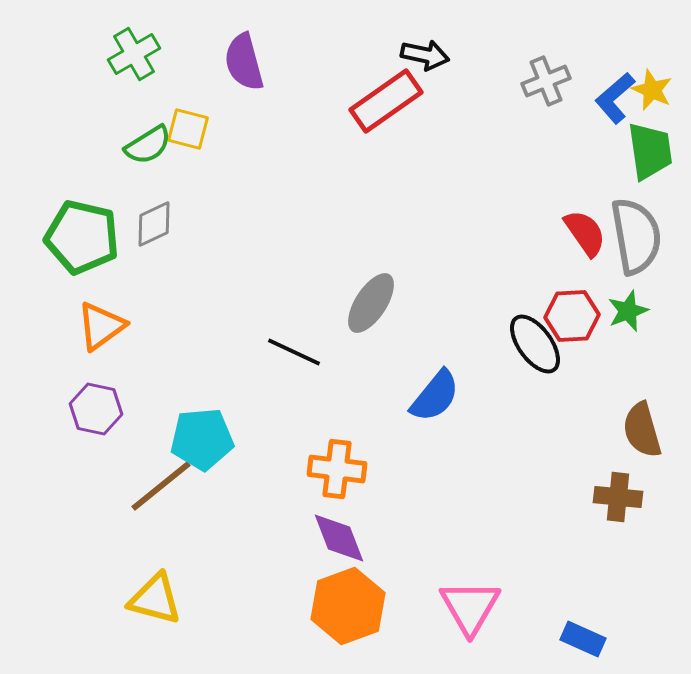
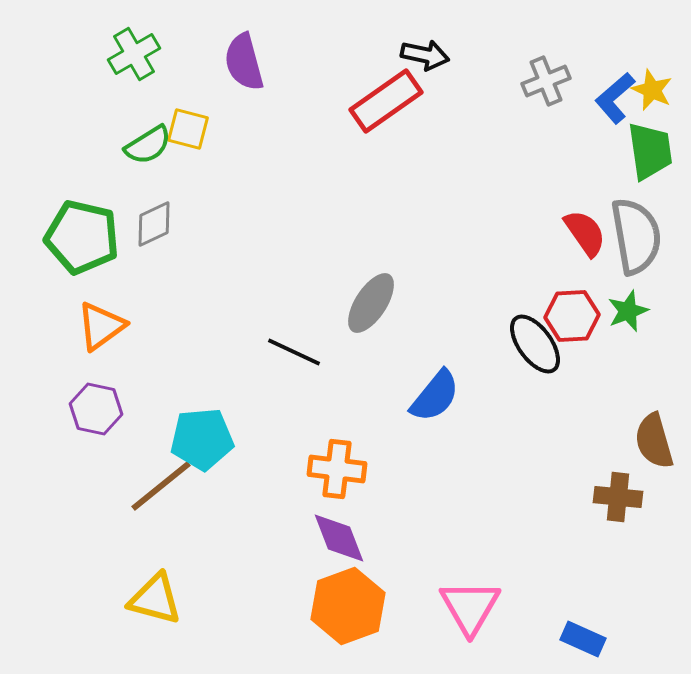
brown semicircle: moved 12 px right, 11 px down
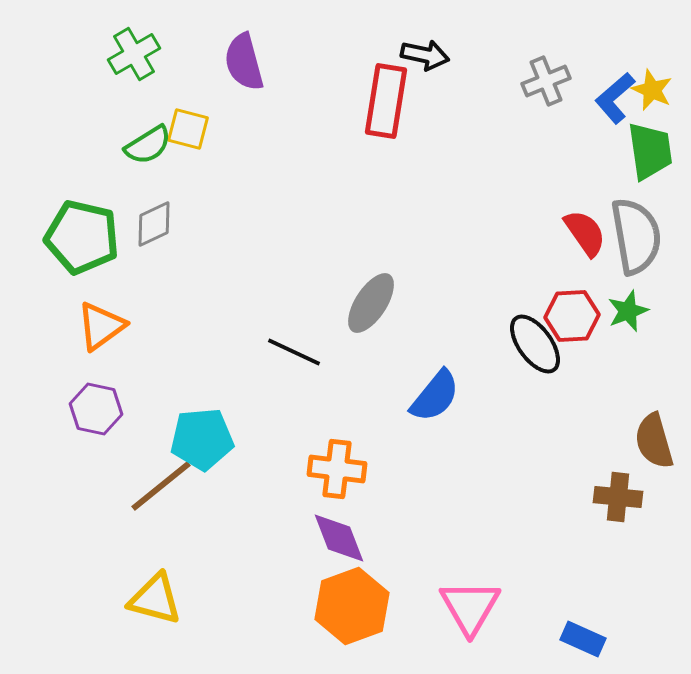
red rectangle: rotated 46 degrees counterclockwise
orange hexagon: moved 4 px right
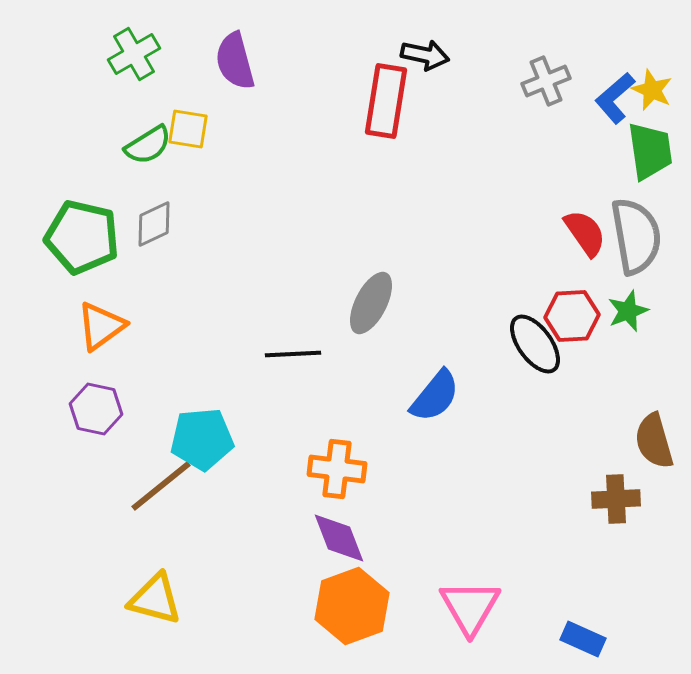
purple semicircle: moved 9 px left, 1 px up
yellow square: rotated 6 degrees counterclockwise
gray ellipse: rotated 6 degrees counterclockwise
black line: moved 1 px left, 2 px down; rotated 28 degrees counterclockwise
brown cross: moved 2 px left, 2 px down; rotated 9 degrees counterclockwise
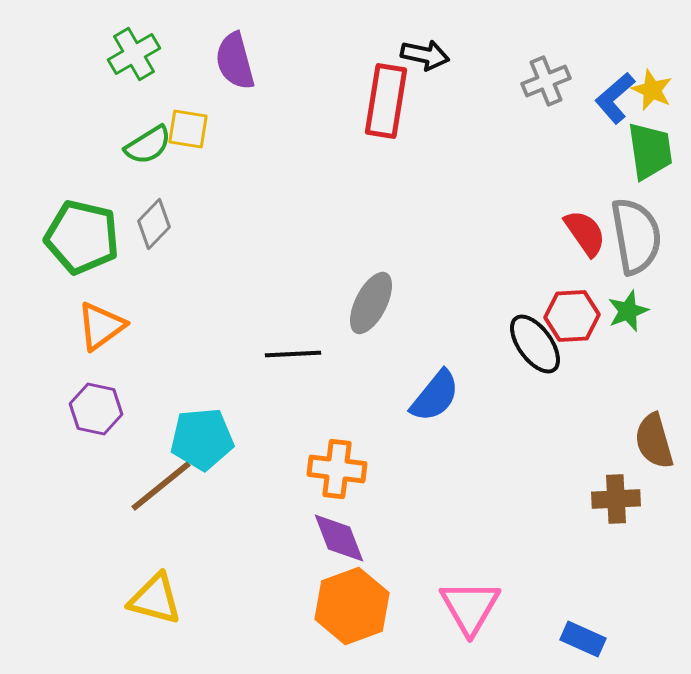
gray diamond: rotated 21 degrees counterclockwise
